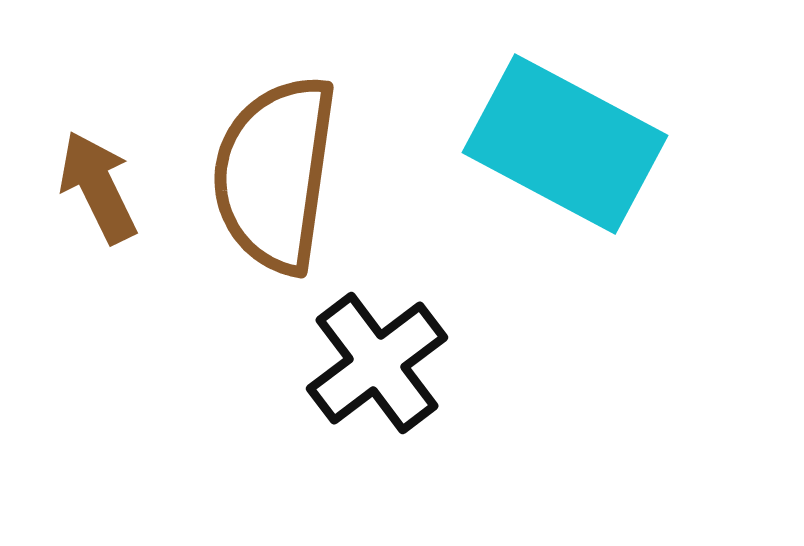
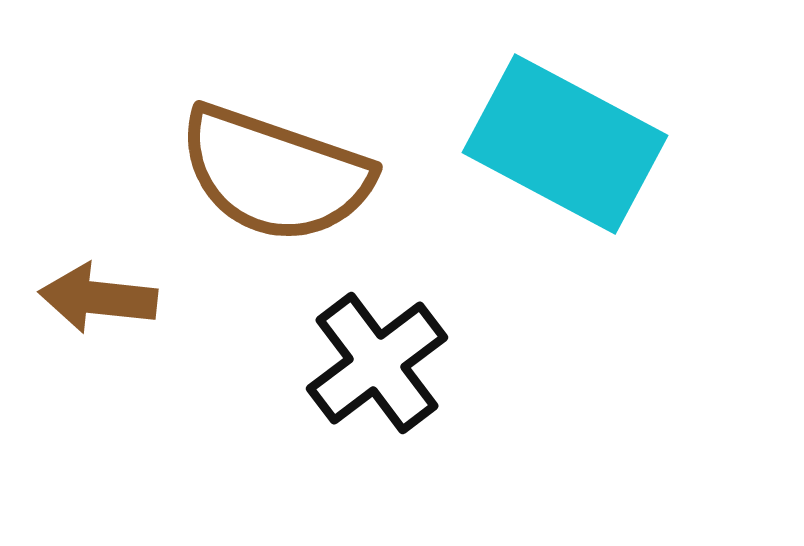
brown semicircle: rotated 79 degrees counterclockwise
brown arrow: moved 111 px down; rotated 58 degrees counterclockwise
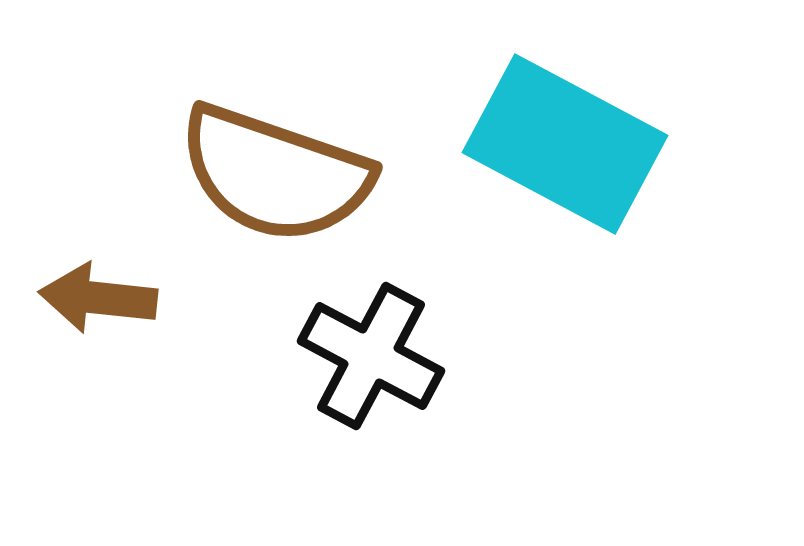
black cross: moved 6 px left, 7 px up; rotated 25 degrees counterclockwise
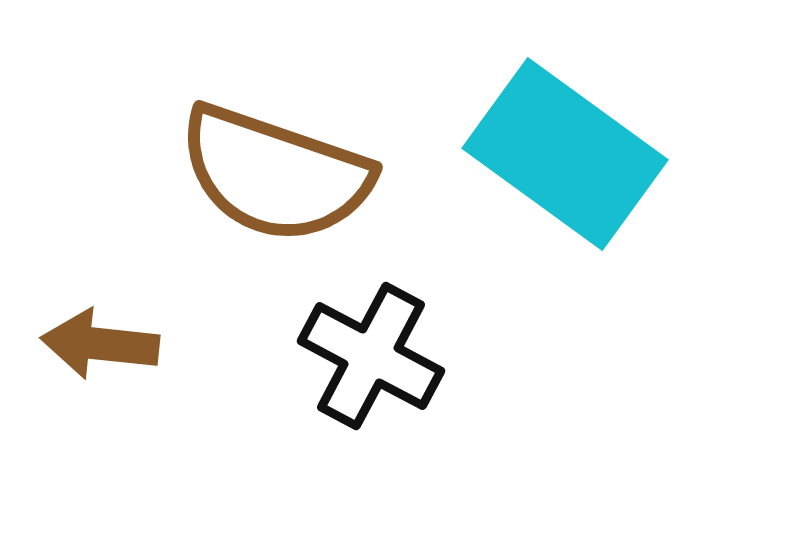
cyan rectangle: moved 10 px down; rotated 8 degrees clockwise
brown arrow: moved 2 px right, 46 px down
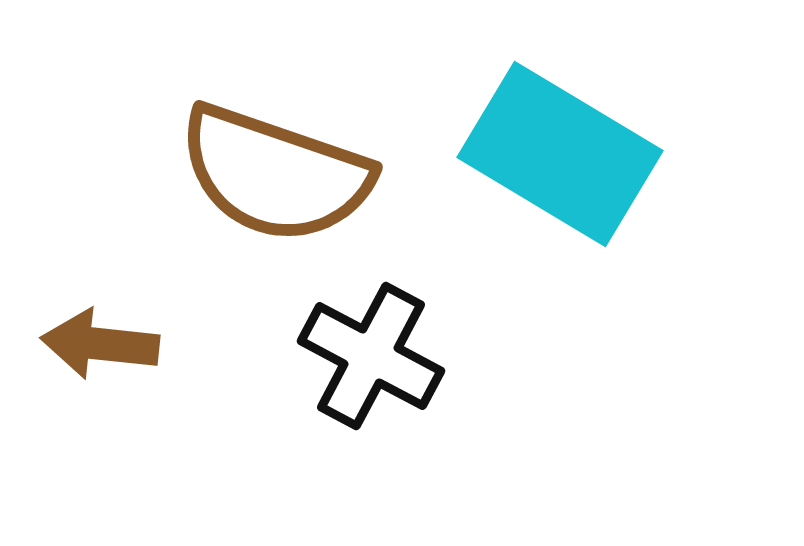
cyan rectangle: moved 5 px left; rotated 5 degrees counterclockwise
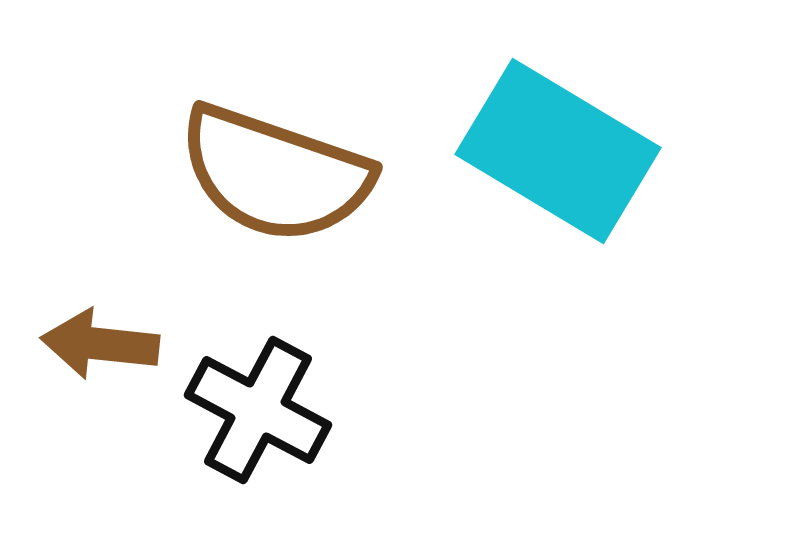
cyan rectangle: moved 2 px left, 3 px up
black cross: moved 113 px left, 54 px down
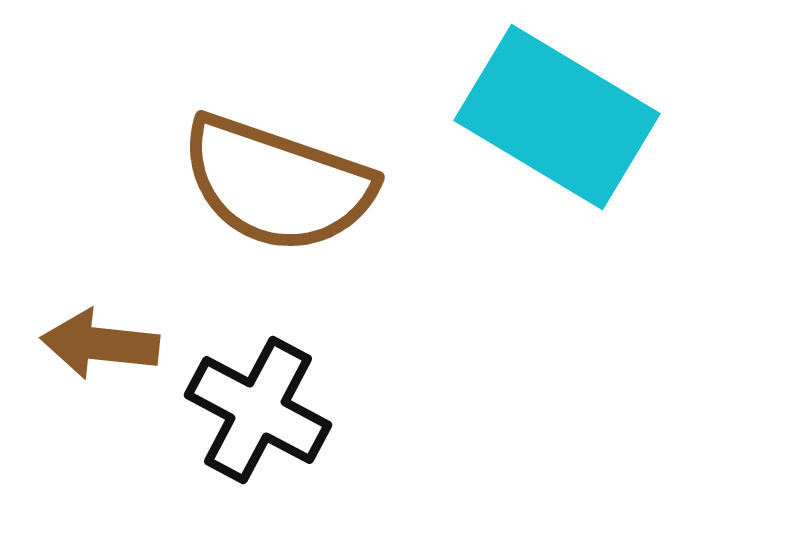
cyan rectangle: moved 1 px left, 34 px up
brown semicircle: moved 2 px right, 10 px down
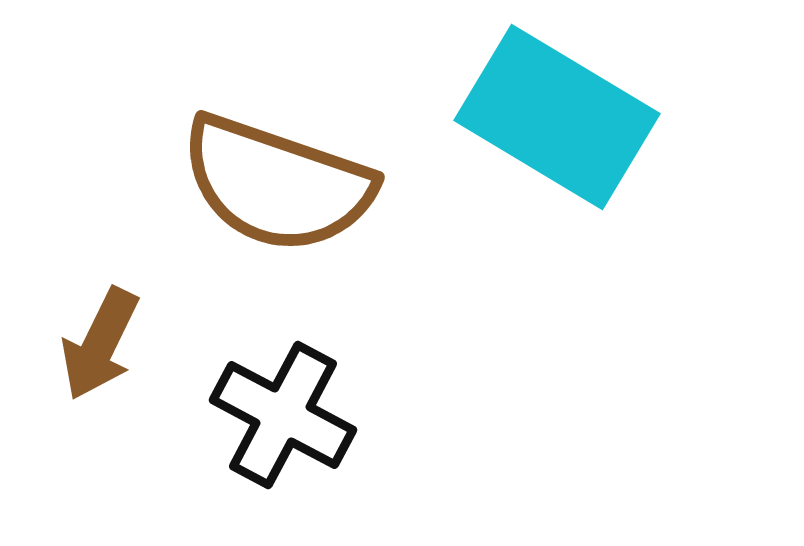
brown arrow: rotated 70 degrees counterclockwise
black cross: moved 25 px right, 5 px down
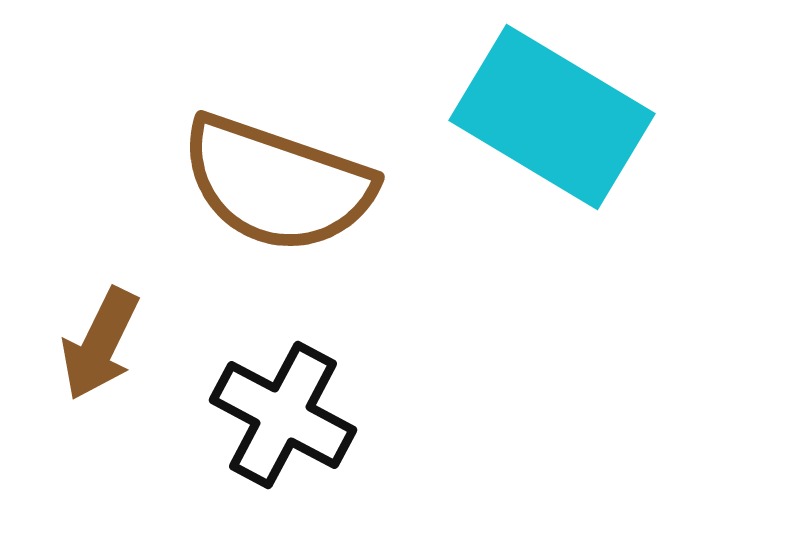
cyan rectangle: moved 5 px left
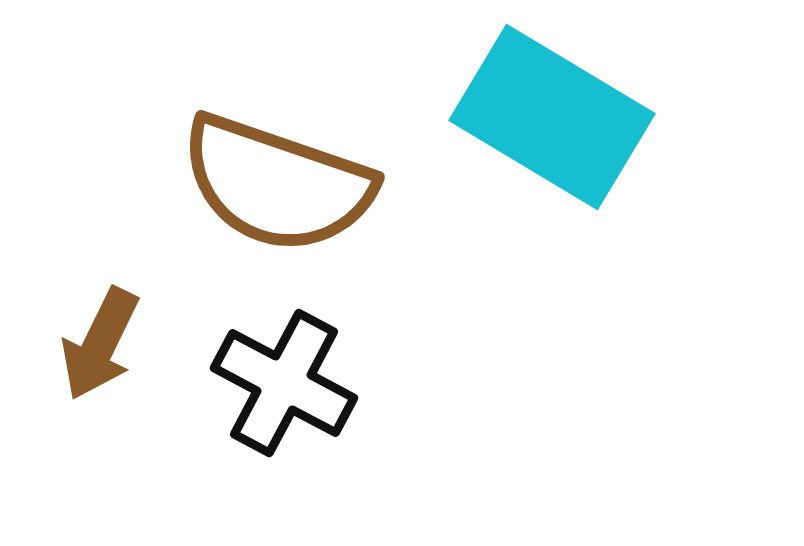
black cross: moved 1 px right, 32 px up
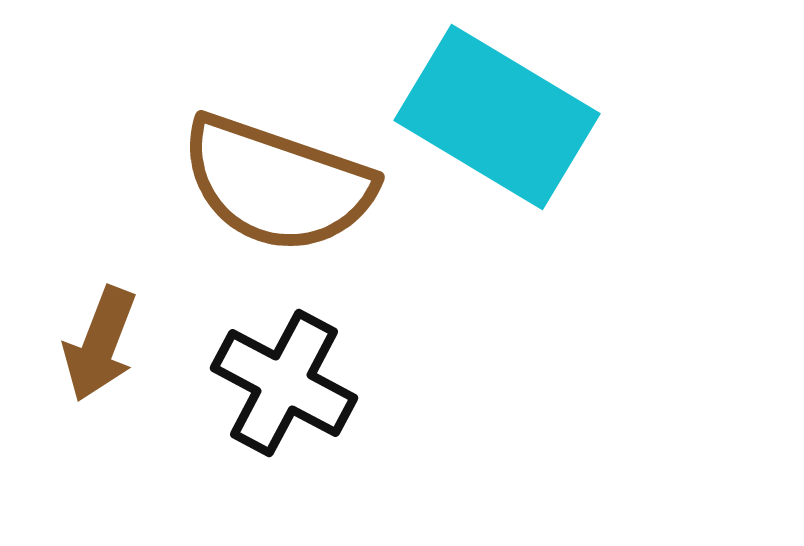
cyan rectangle: moved 55 px left
brown arrow: rotated 5 degrees counterclockwise
